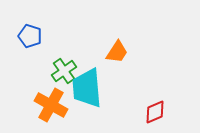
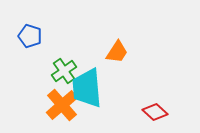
orange cross: moved 11 px right; rotated 20 degrees clockwise
red diamond: rotated 65 degrees clockwise
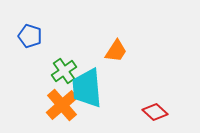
orange trapezoid: moved 1 px left, 1 px up
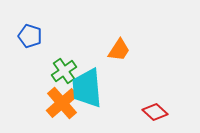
orange trapezoid: moved 3 px right, 1 px up
orange cross: moved 2 px up
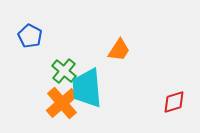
blue pentagon: rotated 10 degrees clockwise
green cross: rotated 15 degrees counterclockwise
red diamond: moved 19 px right, 10 px up; rotated 60 degrees counterclockwise
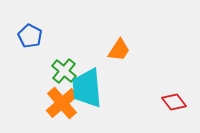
red diamond: rotated 70 degrees clockwise
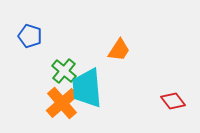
blue pentagon: rotated 10 degrees counterclockwise
red diamond: moved 1 px left, 1 px up
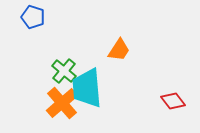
blue pentagon: moved 3 px right, 19 px up
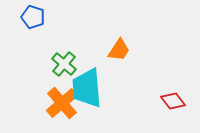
green cross: moved 7 px up
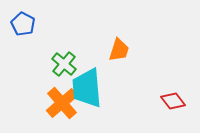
blue pentagon: moved 10 px left, 7 px down; rotated 10 degrees clockwise
orange trapezoid: rotated 15 degrees counterclockwise
